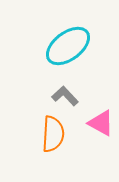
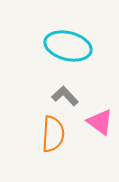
cyan ellipse: rotated 51 degrees clockwise
pink triangle: moved 1 px left, 1 px up; rotated 8 degrees clockwise
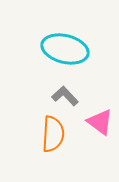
cyan ellipse: moved 3 px left, 3 px down
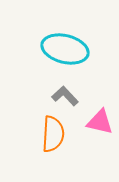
pink triangle: rotated 24 degrees counterclockwise
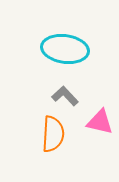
cyan ellipse: rotated 6 degrees counterclockwise
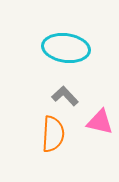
cyan ellipse: moved 1 px right, 1 px up
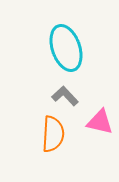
cyan ellipse: rotated 63 degrees clockwise
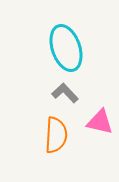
gray L-shape: moved 3 px up
orange semicircle: moved 3 px right, 1 px down
